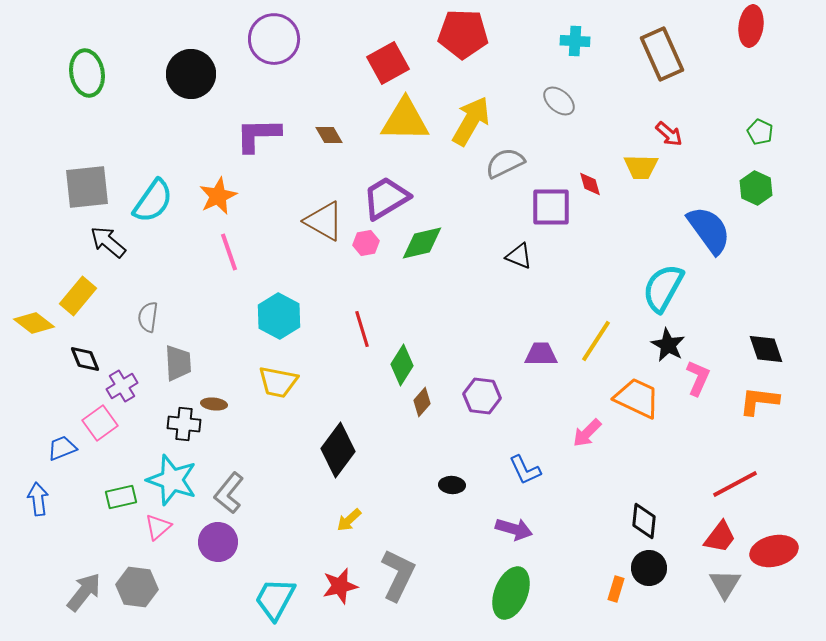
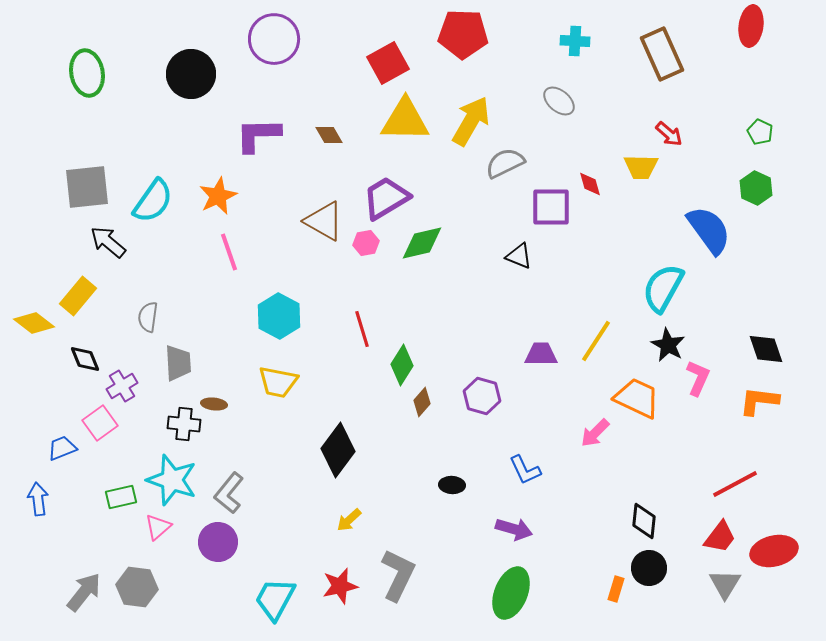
purple hexagon at (482, 396): rotated 9 degrees clockwise
pink arrow at (587, 433): moved 8 px right
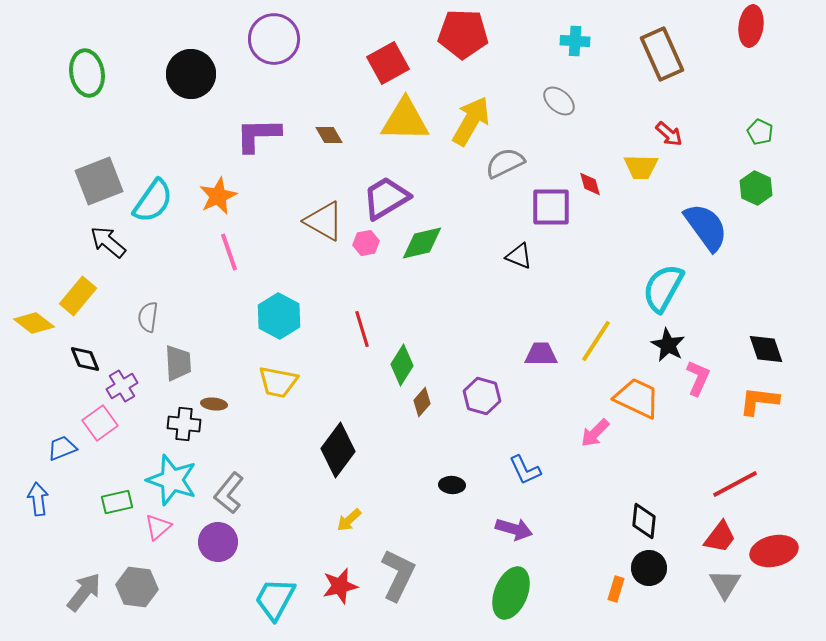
gray square at (87, 187): moved 12 px right, 6 px up; rotated 15 degrees counterclockwise
blue semicircle at (709, 230): moved 3 px left, 3 px up
green rectangle at (121, 497): moved 4 px left, 5 px down
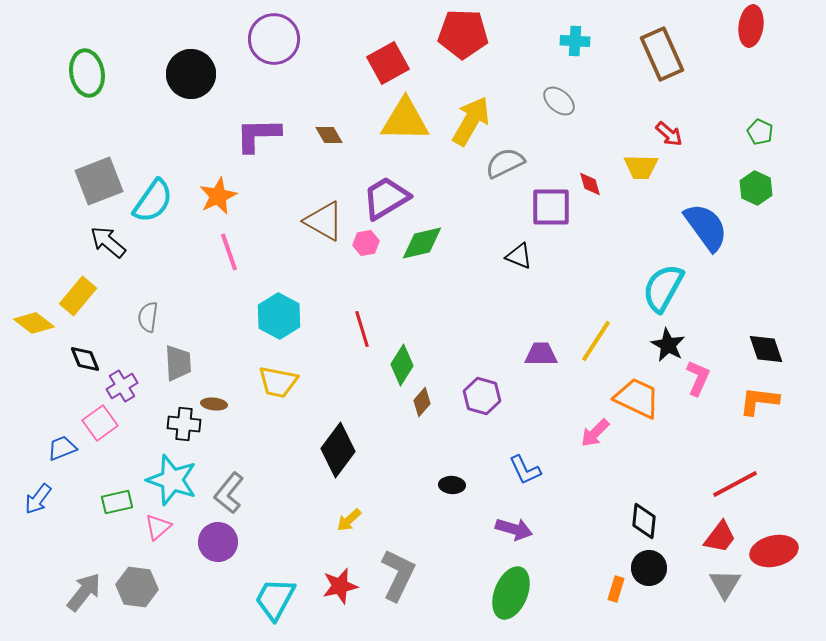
blue arrow at (38, 499): rotated 136 degrees counterclockwise
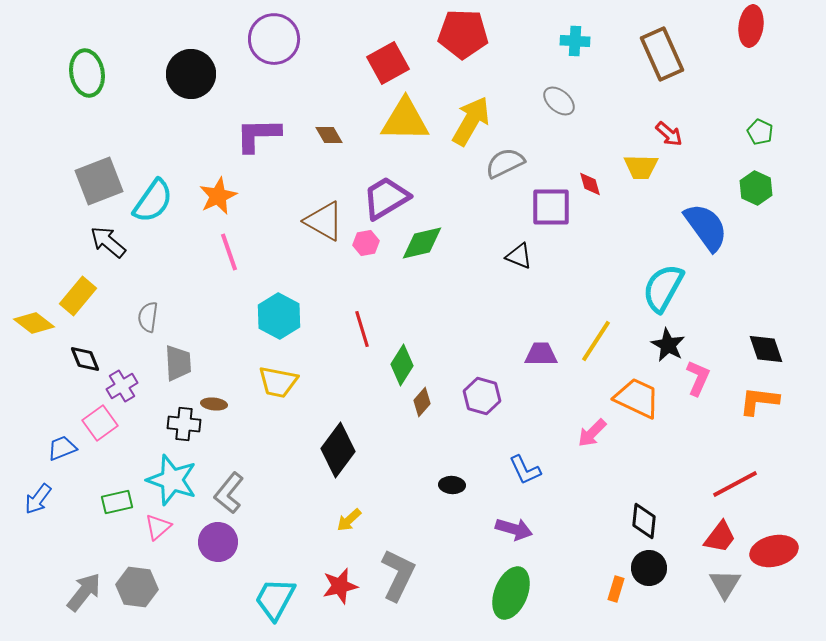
pink arrow at (595, 433): moved 3 px left
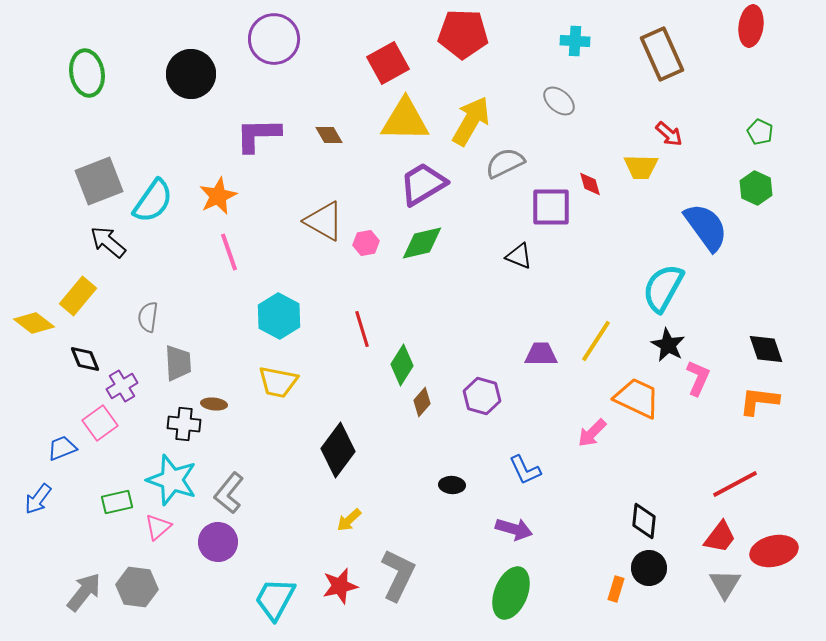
purple trapezoid at (386, 198): moved 37 px right, 14 px up
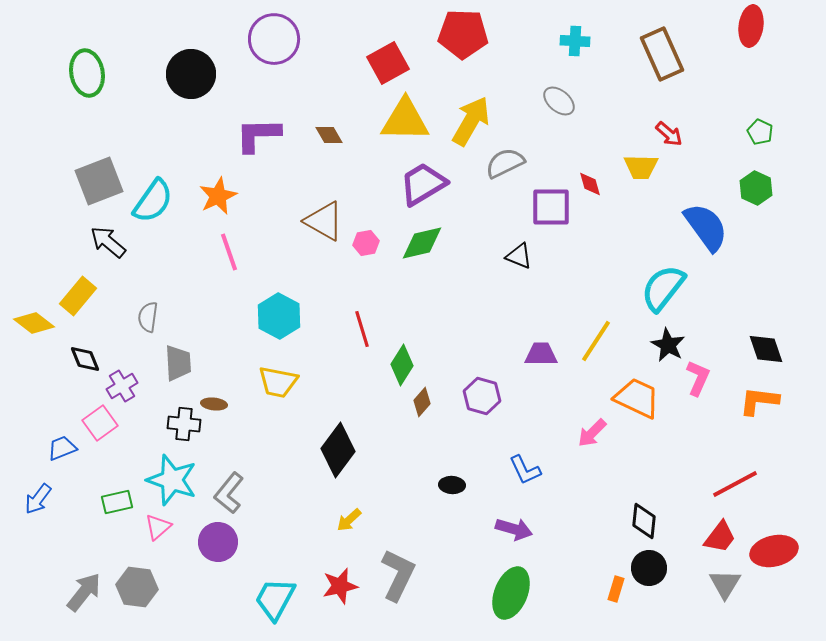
cyan semicircle at (663, 288): rotated 9 degrees clockwise
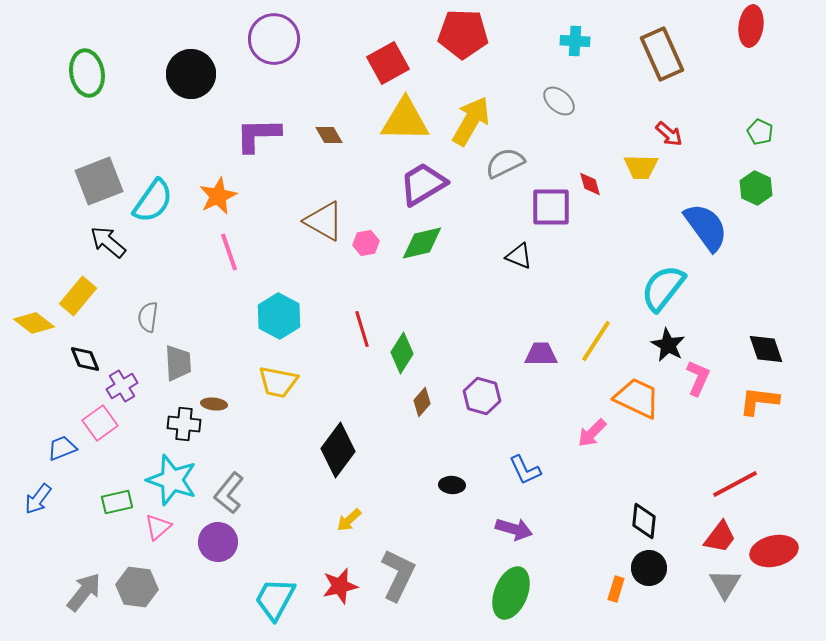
green diamond at (402, 365): moved 12 px up
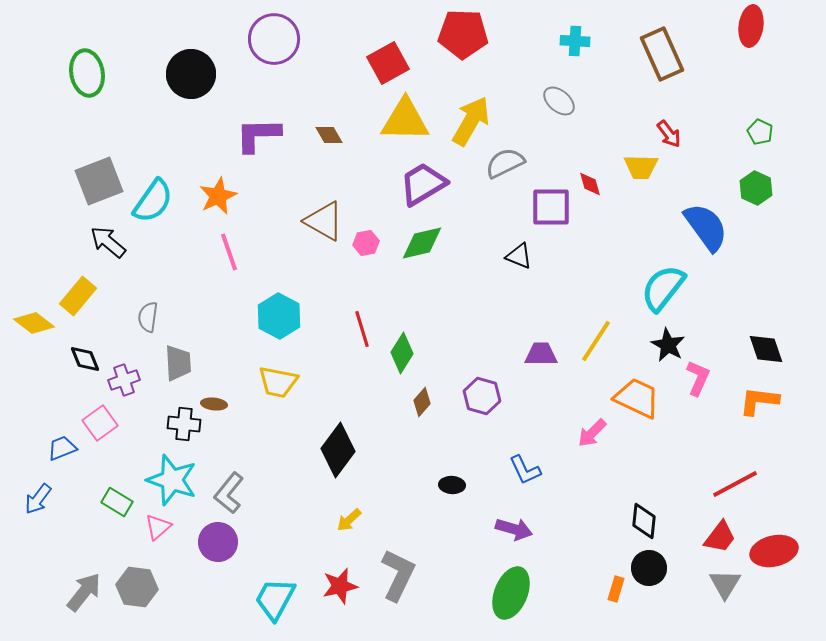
red arrow at (669, 134): rotated 12 degrees clockwise
purple cross at (122, 386): moved 2 px right, 6 px up; rotated 12 degrees clockwise
green rectangle at (117, 502): rotated 44 degrees clockwise
